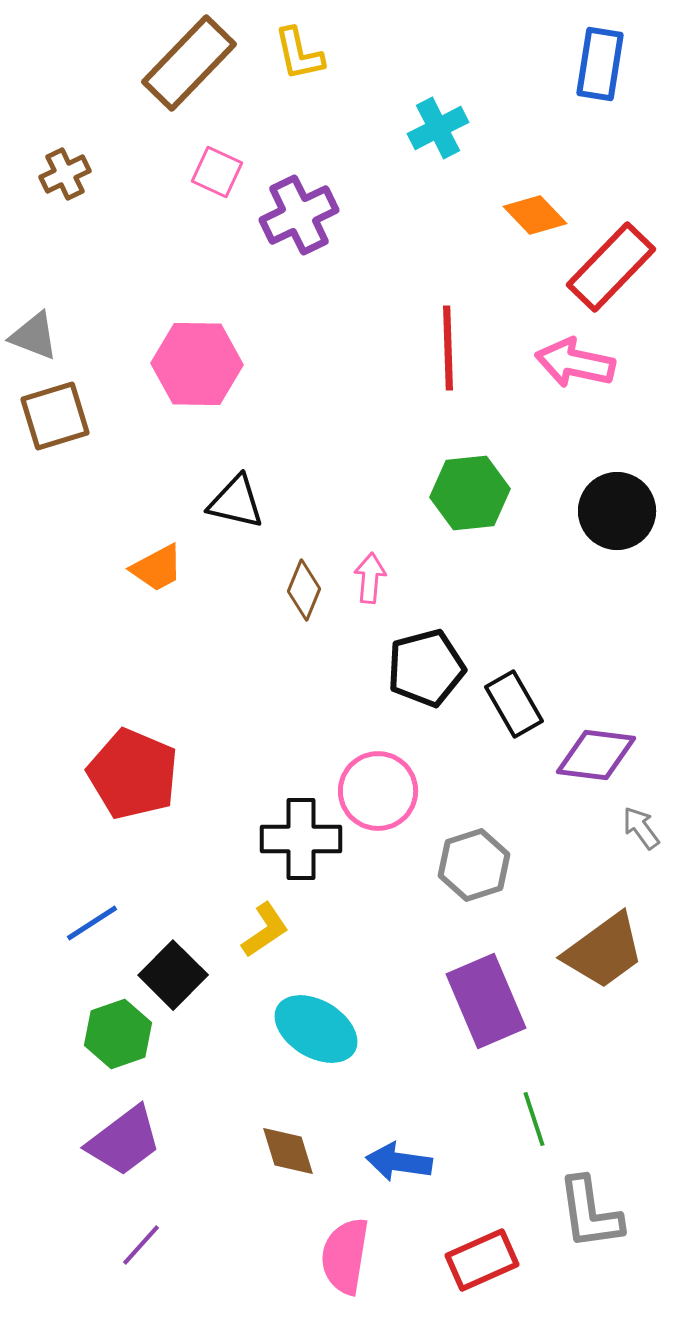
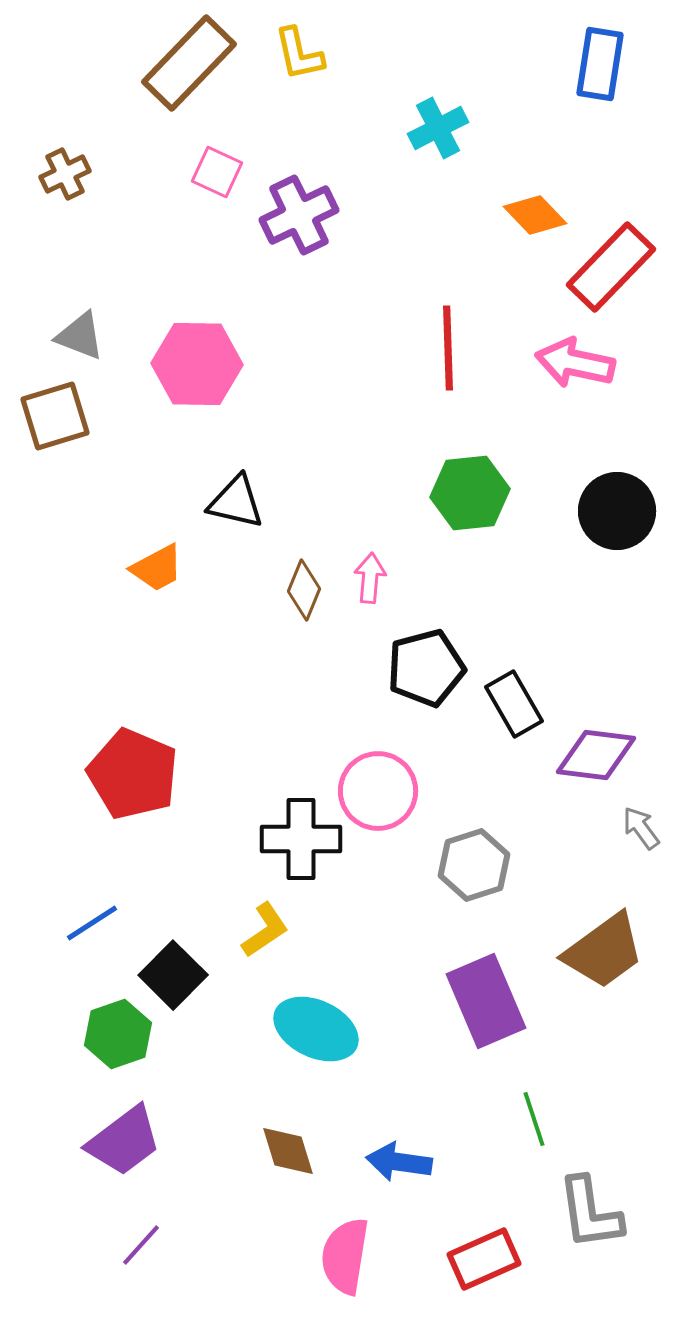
gray triangle at (34, 336): moved 46 px right
cyan ellipse at (316, 1029): rotated 6 degrees counterclockwise
red rectangle at (482, 1260): moved 2 px right, 1 px up
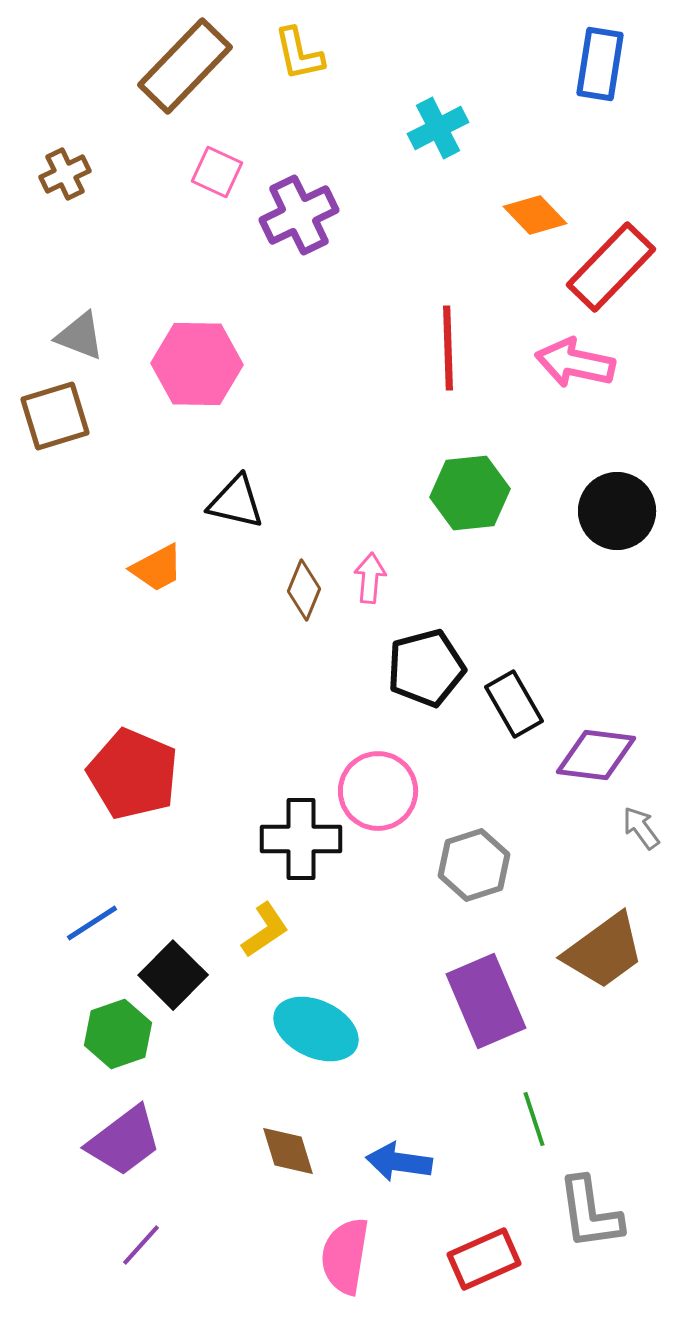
brown rectangle at (189, 63): moved 4 px left, 3 px down
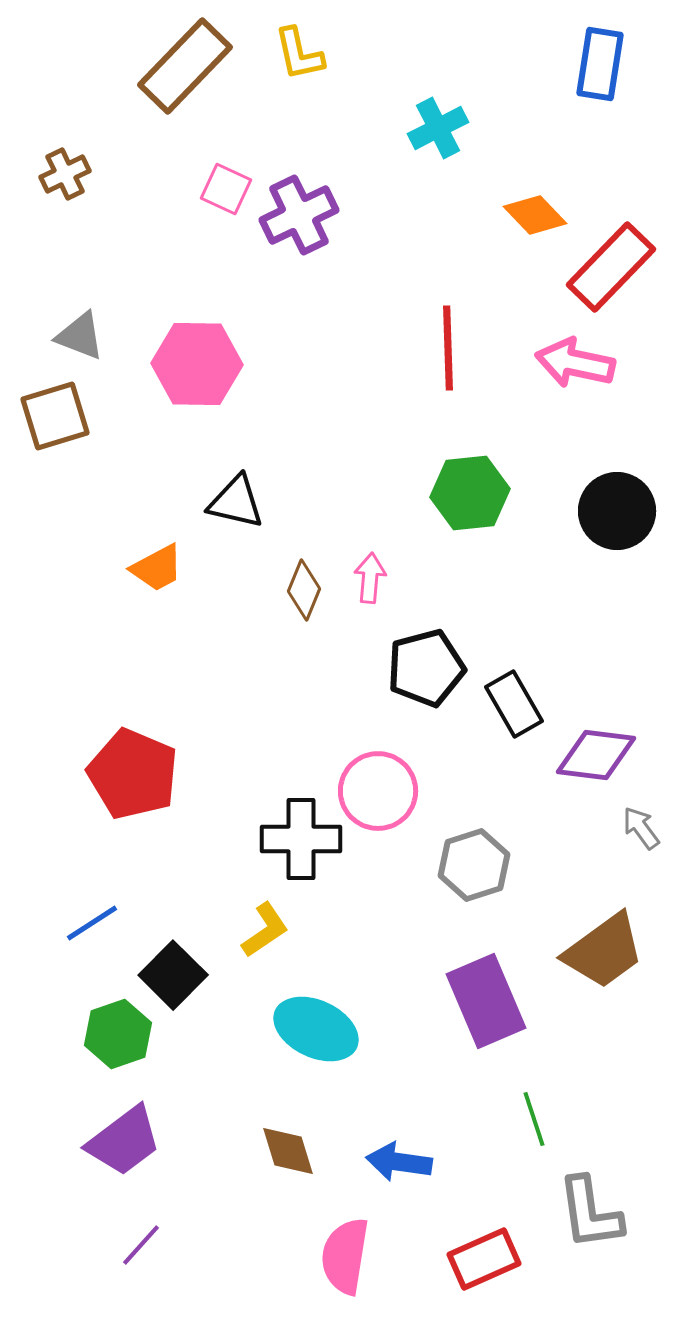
pink square at (217, 172): moved 9 px right, 17 px down
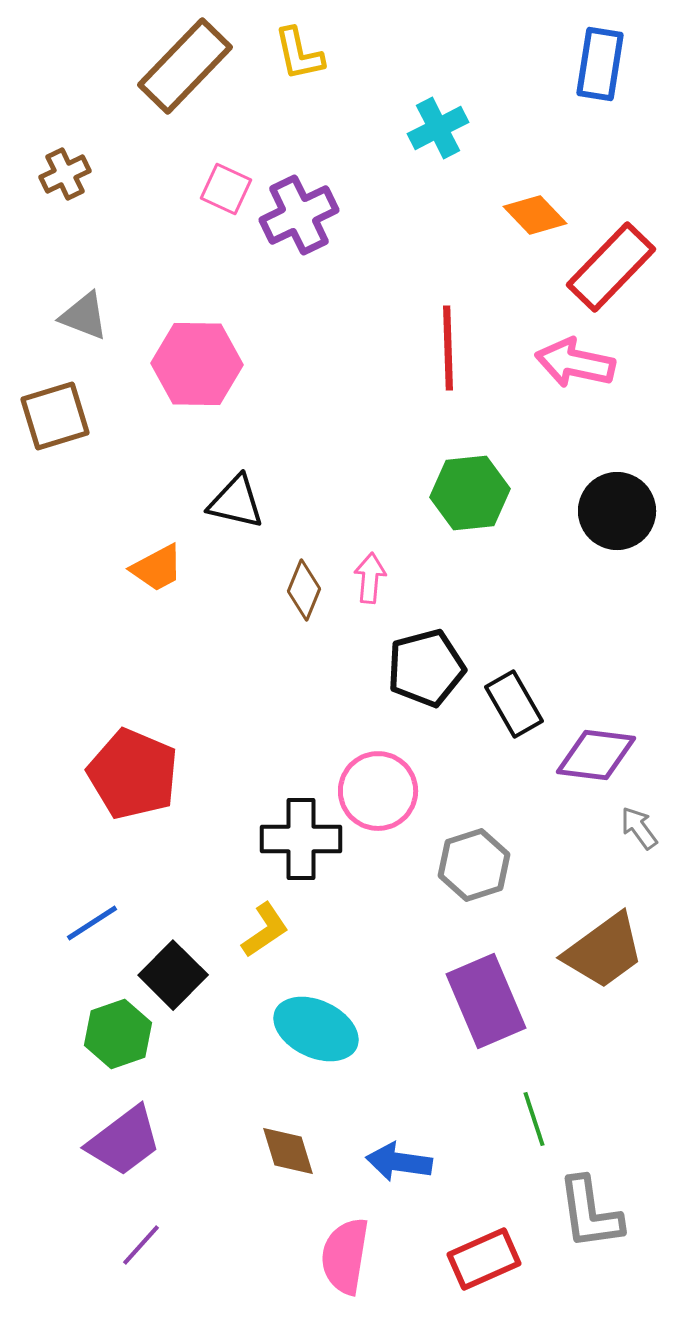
gray triangle at (80, 336): moved 4 px right, 20 px up
gray arrow at (641, 828): moved 2 px left
